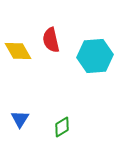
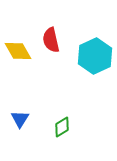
cyan hexagon: rotated 20 degrees counterclockwise
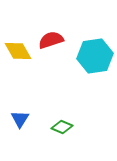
red semicircle: rotated 85 degrees clockwise
cyan hexagon: rotated 16 degrees clockwise
green diamond: rotated 55 degrees clockwise
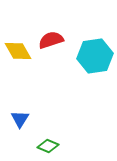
green diamond: moved 14 px left, 19 px down
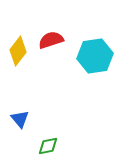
yellow diamond: rotated 68 degrees clockwise
blue triangle: rotated 12 degrees counterclockwise
green diamond: rotated 35 degrees counterclockwise
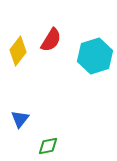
red semicircle: rotated 140 degrees clockwise
cyan hexagon: rotated 8 degrees counterclockwise
blue triangle: rotated 18 degrees clockwise
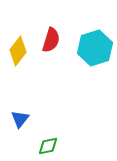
red semicircle: rotated 15 degrees counterclockwise
cyan hexagon: moved 8 px up
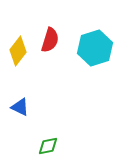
red semicircle: moved 1 px left
blue triangle: moved 12 px up; rotated 42 degrees counterclockwise
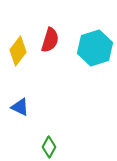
green diamond: moved 1 px right, 1 px down; rotated 50 degrees counterclockwise
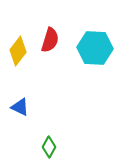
cyan hexagon: rotated 20 degrees clockwise
